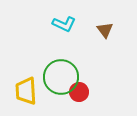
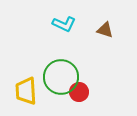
brown triangle: rotated 36 degrees counterclockwise
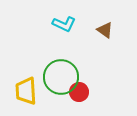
brown triangle: rotated 18 degrees clockwise
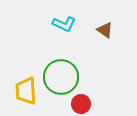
red circle: moved 2 px right, 12 px down
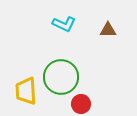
brown triangle: moved 3 px right; rotated 36 degrees counterclockwise
